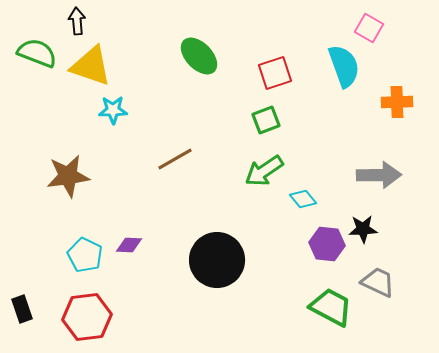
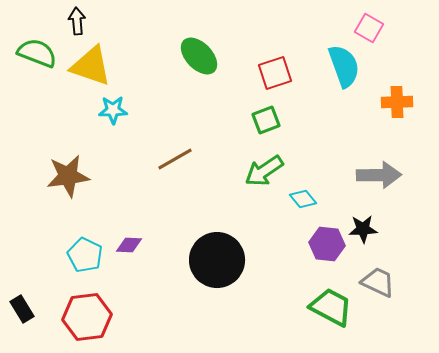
black rectangle: rotated 12 degrees counterclockwise
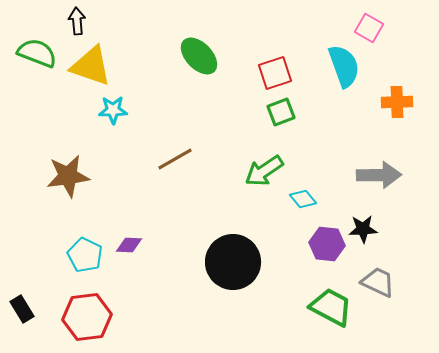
green square: moved 15 px right, 8 px up
black circle: moved 16 px right, 2 px down
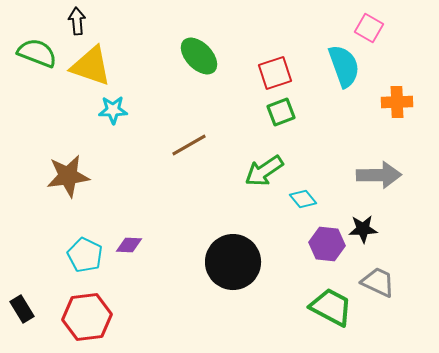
brown line: moved 14 px right, 14 px up
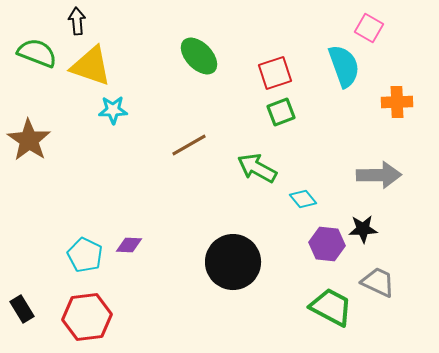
green arrow: moved 7 px left, 3 px up; rotated 63 degrees clockwise
brown star: moved 39 px left, 36 px up; rotated 30 degrees counterclockwise
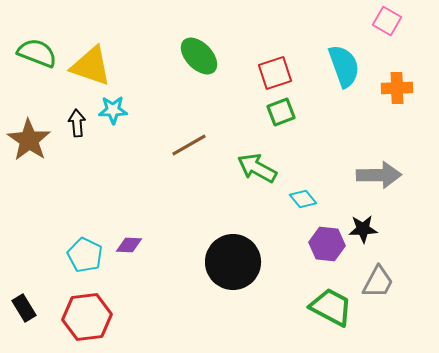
black arrow: moved 102 px down
pink square: moved 18 px right, 7 px up
orange cross: moved 14 px up
gray trapezoid: rotated 93 degrees clockwise
black rectangle: moved 2 px right, 1 px up
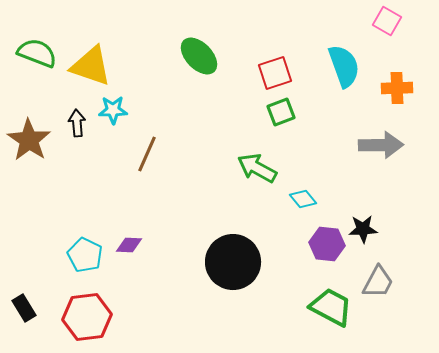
brown line: moved 42 px left, 9 px down; rotated 36 degrees counterclockwise
gray arrow: moved 2 px right, 30 px up
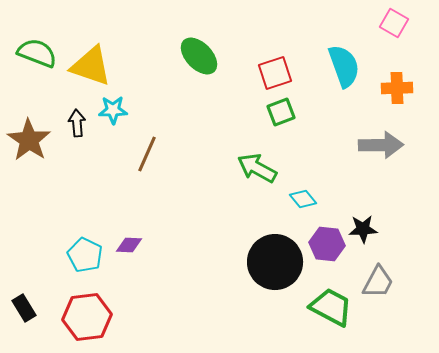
pink square: moved 7 px right, 2 px down
black circle: moved 42 px right
